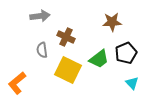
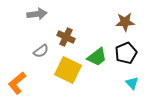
gray arrow: moved 3 px left, 2 px up
brown star: moved 13 px right
gray semicircle: moved 1 px left, 1 px down; rotated 119 degrees counterclockwise
green trapezoid: moved 2 px left, 2 px up
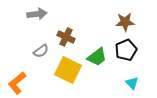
black pentagon: moved 3 px up
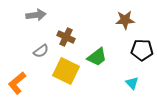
gray arrow: moved 1 px left, 1 px down
brown star: moved 2 px up
black pentagon: moved 16 px right; rotated 25 degrees clockwise
yellow square: moved 2 px left, 1 px down
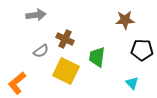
brown cross: moved 1 px left, 2 px down
green trapezoid: rotated 135 degrees clockwise
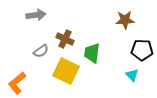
green trapezoid: moved 5 px left, 4 px up
cyan triangle: moved 8 px up
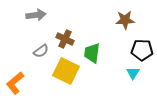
cyan triangle: moved 1 px right, 2 px up; rotated 16 degrees clockwise
orange L-shape: moved 2 px left
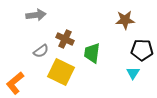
yellow square: moved 5 px left, 1 px down
